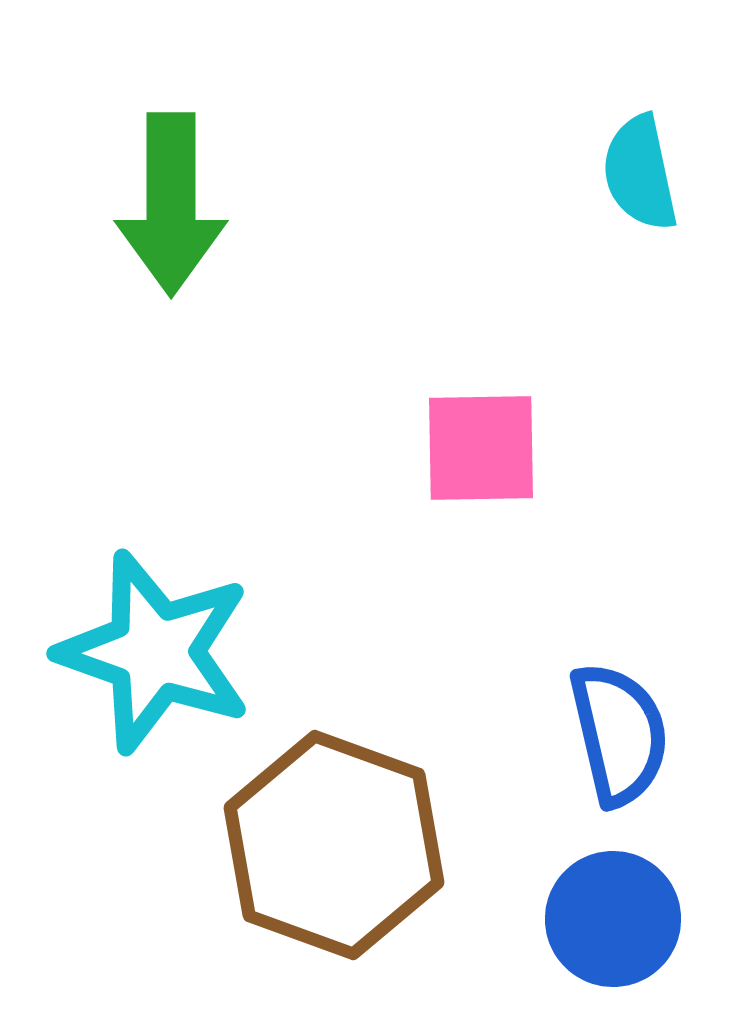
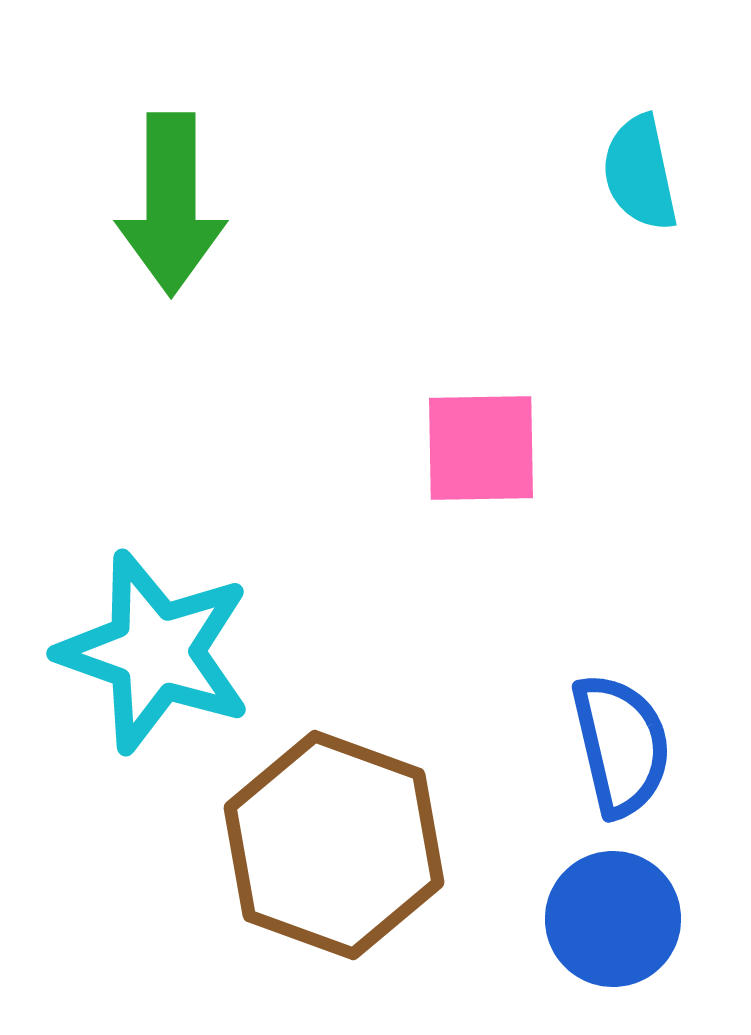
blue semicircle: moved 2 px right, 11 px down
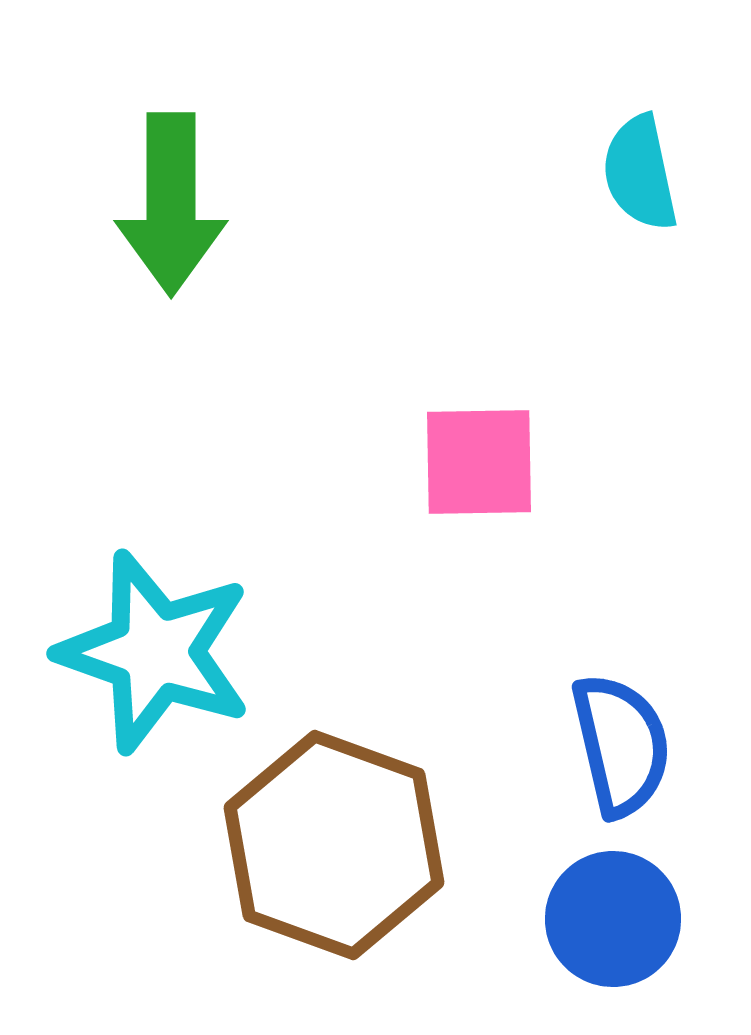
pink square: moved 2 px left, 14 px down
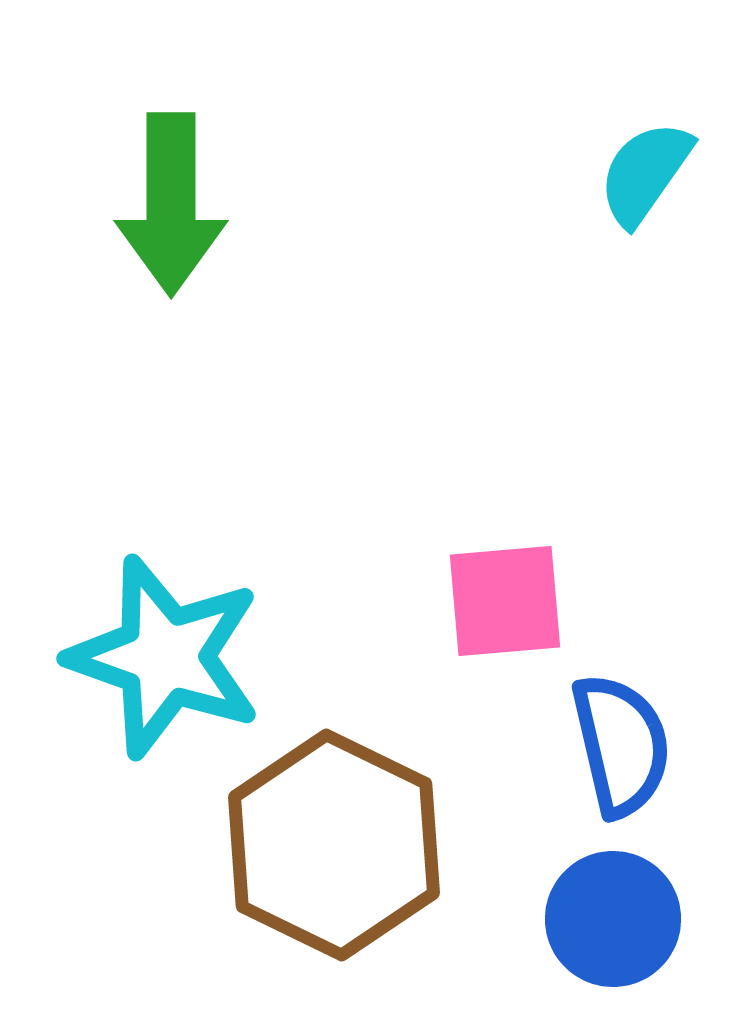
cyan semicircle: moved 5 px right; rotated 47 degrees clockwise
pink square: moved 26 px right, 139 px down; rotated 4 degrees counterclockwise
cyan star: moved 10 px right, 5 px down
brown hexagon: rotated 6 degrees clockwise
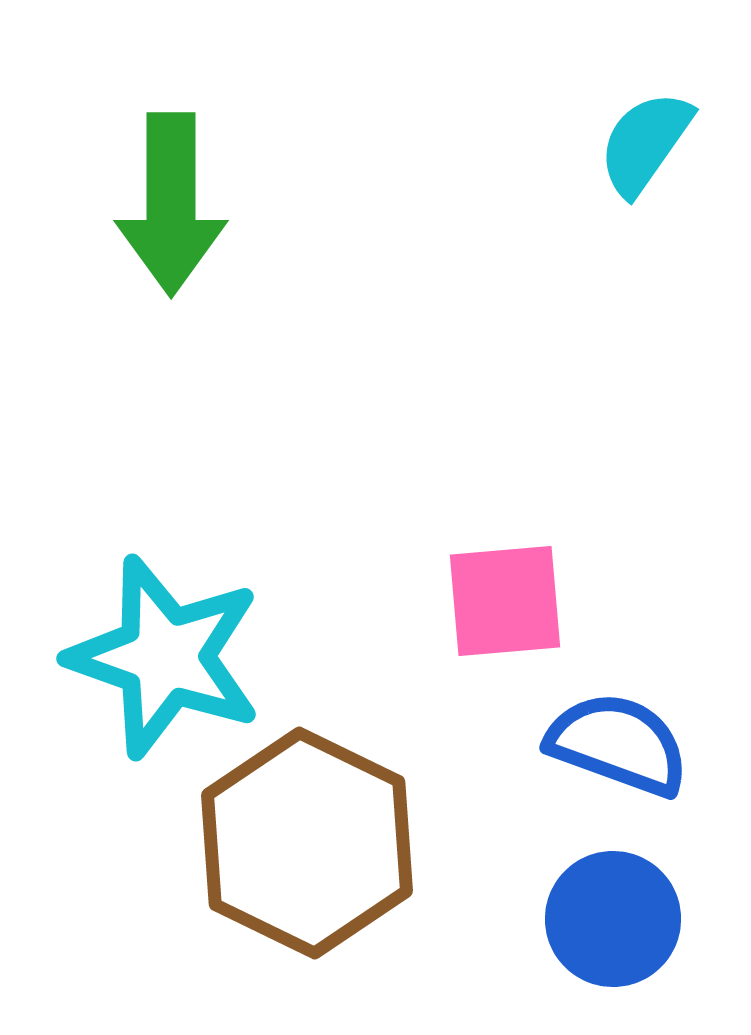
cyan semicircle: moved 30 px up
blue semicircle: moved 3 px left, 1 px up; rotated 57 degrees counterclockwise
brown hexagon: moved 27 px left, 2 px up
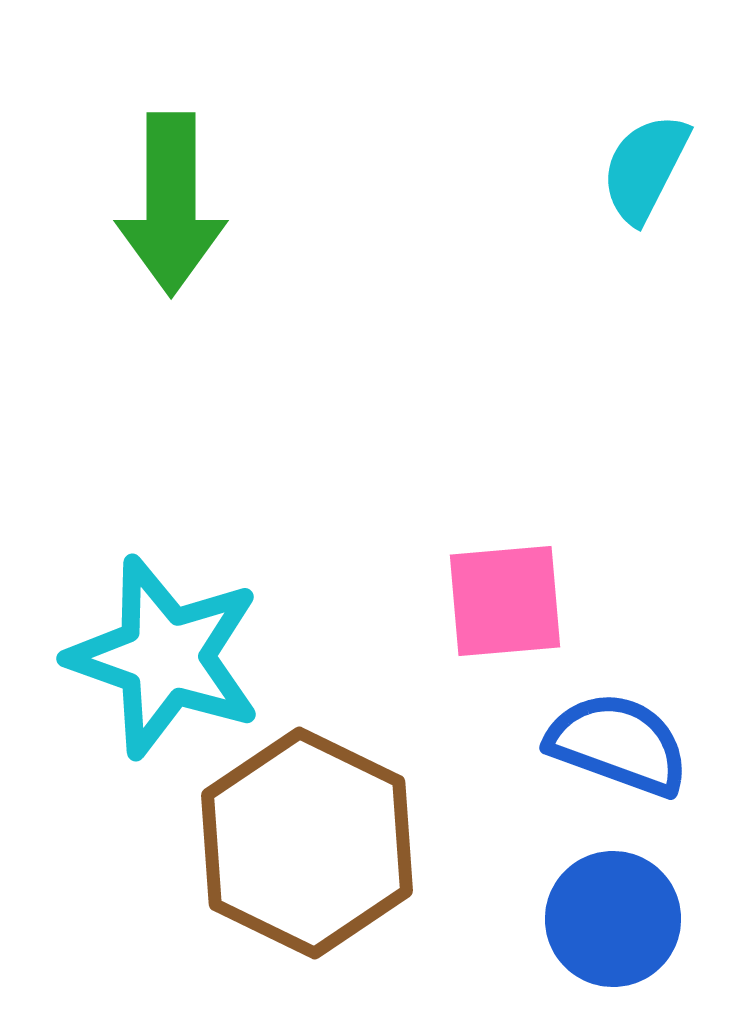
cyan semicircle: moved 25 px down; rotated 8 degrees counterclockwise
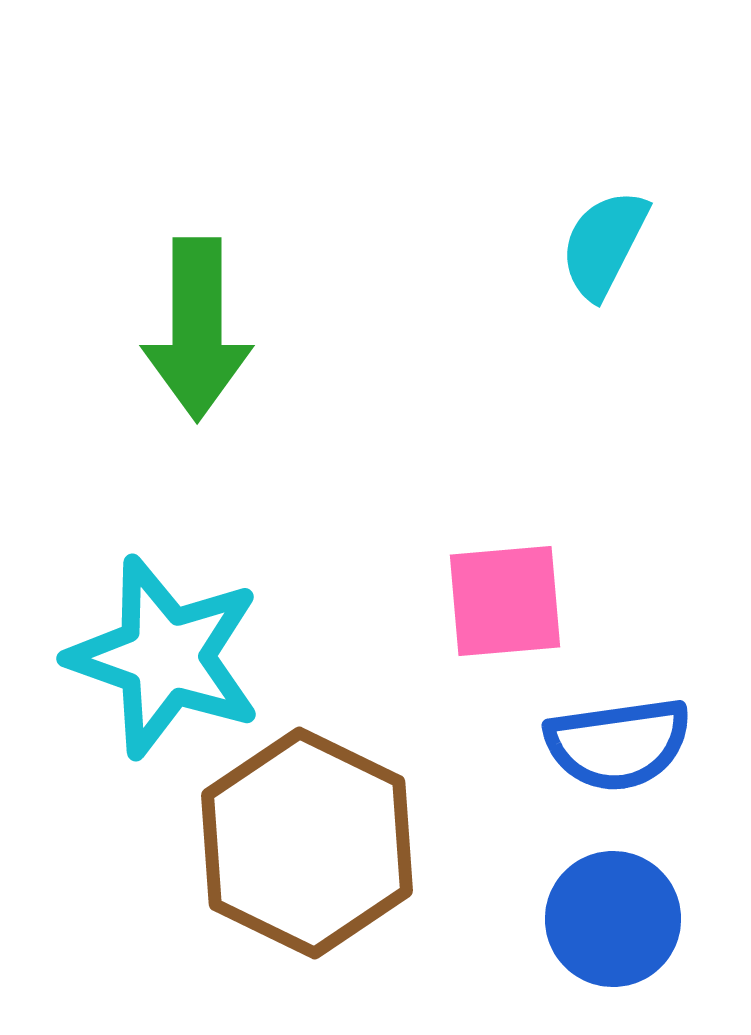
cyan semicircle: moved 41 px left, 76 px down
green arrow: moved 26 px right, 125 px down
blue semicircle: rotated 152 degrees clockwise
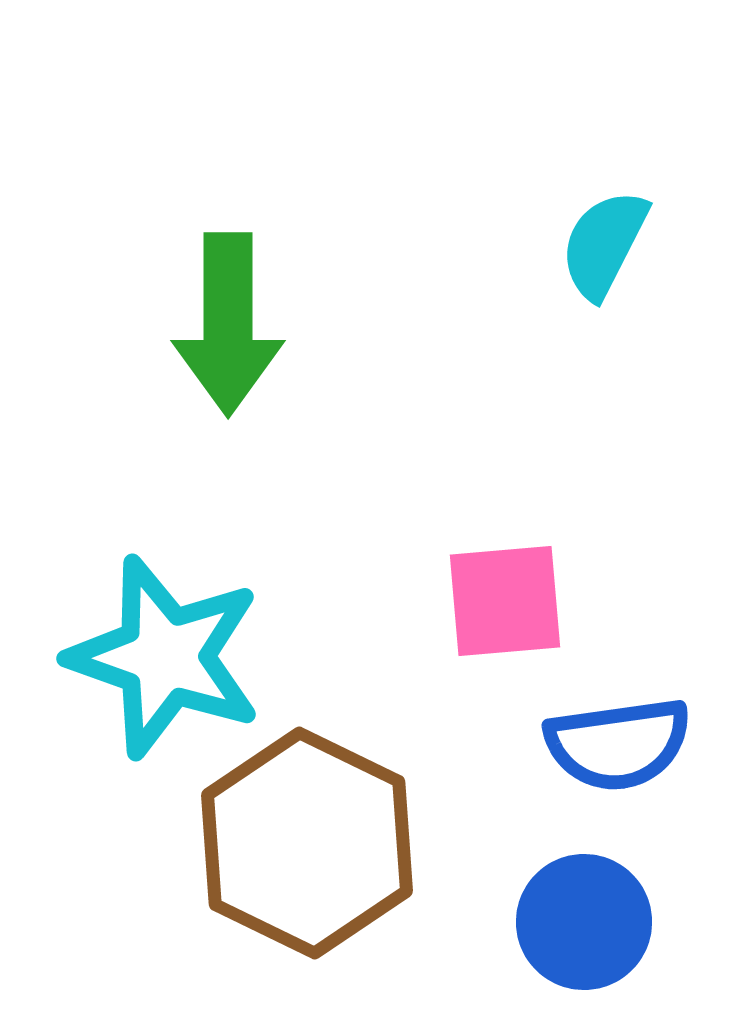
green arrow: moved 31 px right, 5 px up
blue circle: moved 29 px left, 3 px down
